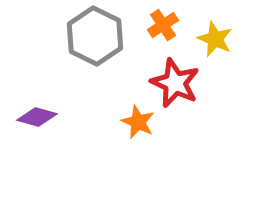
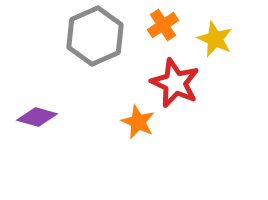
gray hexagon: rotated 10 degrees clockwise
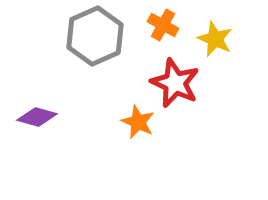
orange cross: rotated 28 degrees counterclockwise
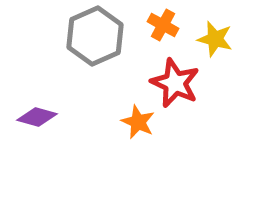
yellow star: rotated 9 degrees counterclockwise
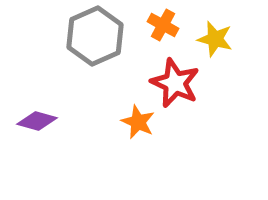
purple diamond: moved 4 px down
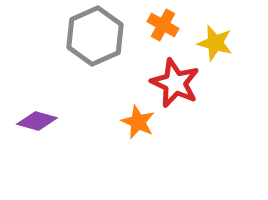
yellow star: moved 4 px down
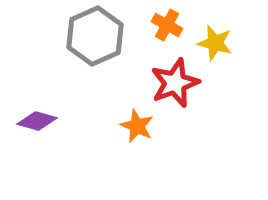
orange cross: moved 4 px right
red star: rotated 27 degrees clockwise
orange star: moved 1 px left, 4 px down
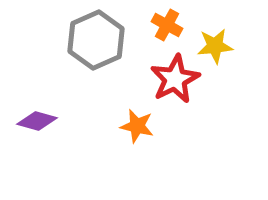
gray hexagon: moved 1 px right, 4 px down
yellow star: moved 3 px down; rotated 21 degrees counterclockwise
red star: moved 4 px up; rotated 6 degrees counterclockwise
orange star: rotated 12 degrees counterclockwise
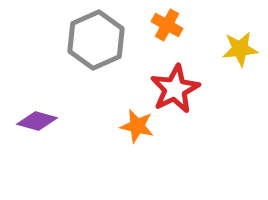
yellow star: moved 25 px right, 3 px down
red star: moved 10 px down
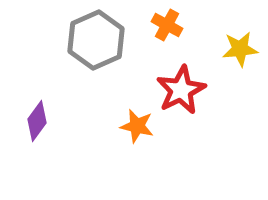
red star: moved 6 px right, 1 px down
purple diamond: rotated 69 degrees counterclockwise
